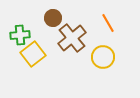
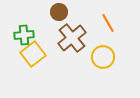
brown circle: moved 6 px right, 6 px up
green cross: moved 4 px right
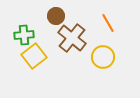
brown circle: moved 3 px left, 4 px down
brown cross: rotated 12 degrees counterclockwise
yellow square: moved 1 px right, 2 px down
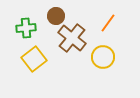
orange line: rotated 66 degrees clockwise
green cross: moved 2 px right, 7 px up
yellow square: moved 3 px down
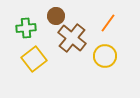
yellow circle: moved 2 px right, 1 px up
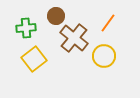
brown cross: moved 2 px right
yellow circle: moved 1 px left
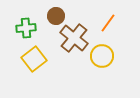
yellow circle: moved 2 px left
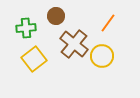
brown cross: moved 6 px down
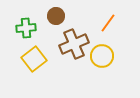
brown cross: rotated 28 degrees clockwise
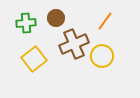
brown circle: moved 2 px down
orange line: moved 3 px left, 2 px up
green cross: moved 5 px up
